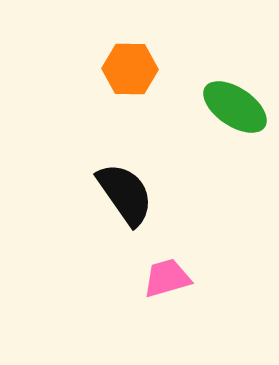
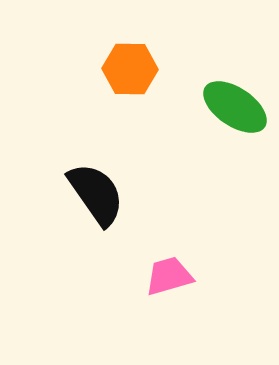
black semicircle: moved 29 px left
pink trapezoid: moved 2 px right, 2 px up
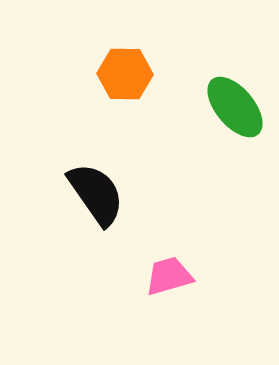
orange hexagon: moved 5 px left, 5 px down
green ellipse: rotated 16 degrees clockwise
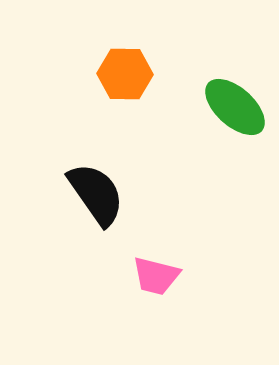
green ellipse: rotated 8 degrees counterclockwise
pink trapezoid: moved 13 px left; rotated 150 degrees counterclockwise
